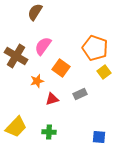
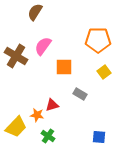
orange pentagon: moved 3 px right, 8 px up; rotated 20 degrees counterclockwise
orange square: moved 3 px right, 1 px up; rotated 36 degrees counterclockwise
orange star: moved 34 px down; rotated 24 degrees clockwise
gray rectangle: rotated 56 degrees clockwise
red triangle: moved 6 px down
green cross: moved 1 px left, 4 px down; rotated 32 degrees clockwise
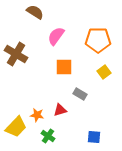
brown semicircle: rotated 90 degrees clockwise
pink semicircle: moved 13 px right, 10 px up
brown cross: moved 2 px up
red triangle: moved 8 px right, 5 px down
blue square: moved 5 px left
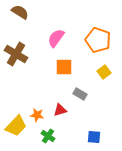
brown semicircle: moved 15 px left
pink semicircle: moved 2 px down
orange pentagon: rotated 20 degrees clockwise
yellow trapezoid: moved 1 px up
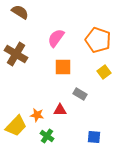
orange square: moved 1 px left
red triangle: rotated 16 degrees clockwise
green cross: moved 1 px left
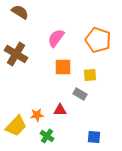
yellow square: moved 14 px left, 3 px down; rotated 32 degrees clockwise
orange star: rotated 16 degrees counterclockwise
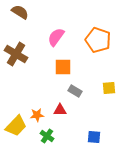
pink semicircle: moved 1 px up
yellow square: moved 19 px right, 13 px down
gray rectangle: moved 5 px left, 3 px up
